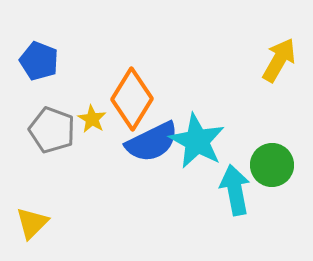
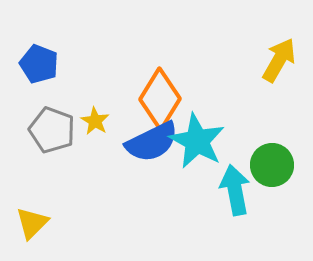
blue pentagon: moved 3 px down
orange diamond: moved 28 px right
yellow star: moved 3 px right, 2 px down
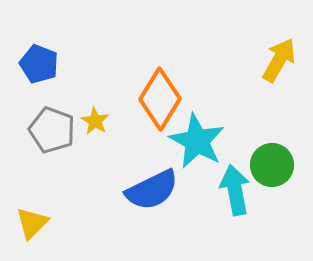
blue semicircle: moved 48 px down
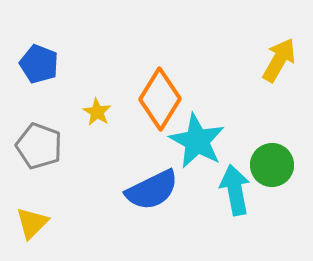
yellow star: moved 2 px right, 9 px up
gray pentagon: moved 13 px left, 16 px down
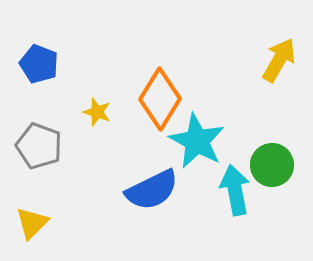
yellow star: rotated 12 degrees counterclockwise
